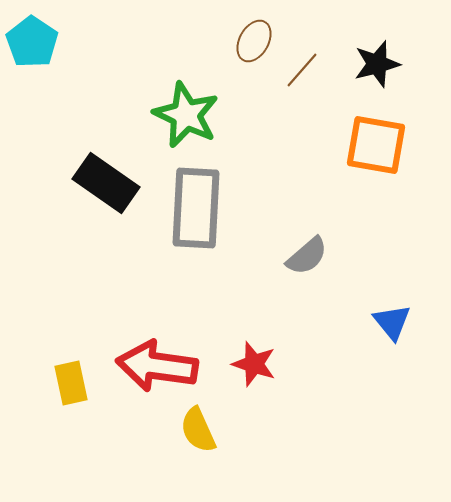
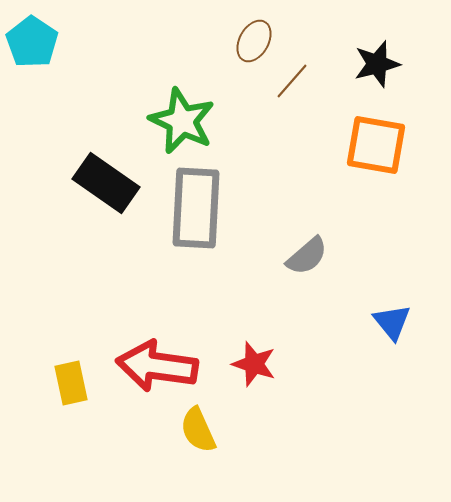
brown line: moved 10 px left, 11 px down
green star: moved 4 px left, 6 px down
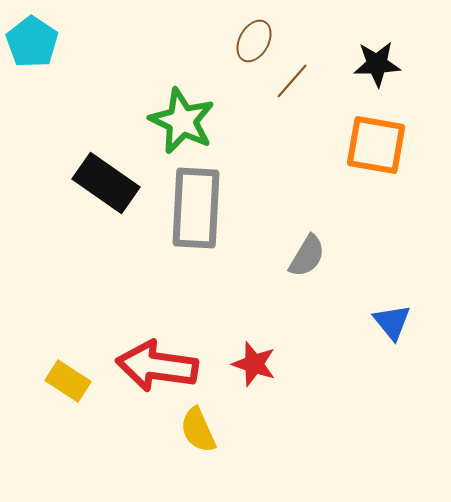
black star: rotated 12 degrees clockwise
gray semicircle: rotated 18 degrees counterclockwise
yellow rectangle: moved 3 px left, 2 px up; rotated 45 degrees counterclockwise
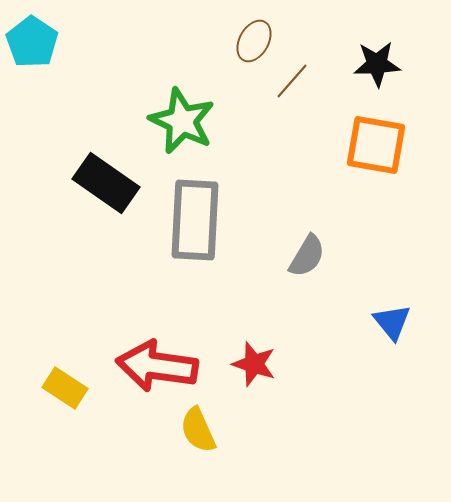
gray rectangle: moved 1 px left, 12 px down
yellow rectangle: moved 3 px left, 7 px down
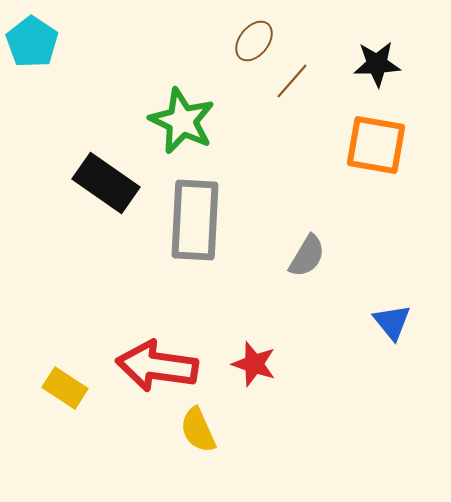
brown ellipse: rotated 9 degrees clockwise
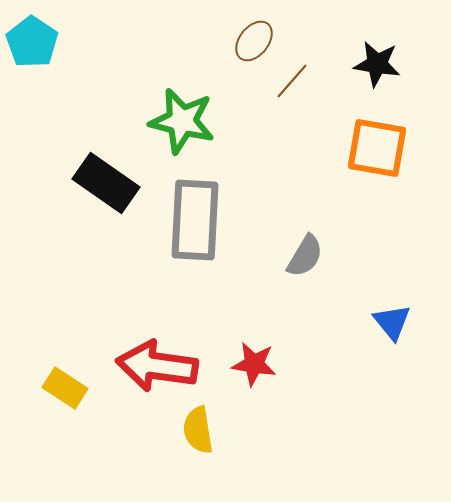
black star: rotated 12 degrees clockwise
green star: rotated 12 degrees counterclockwise
orange square: moved 1 px right, 3 px down
gray semicircle: moved 2 px left
red star: rotated 9 degrees counterclockwise
yellow semicircle: rotated 15 degrees clockwise
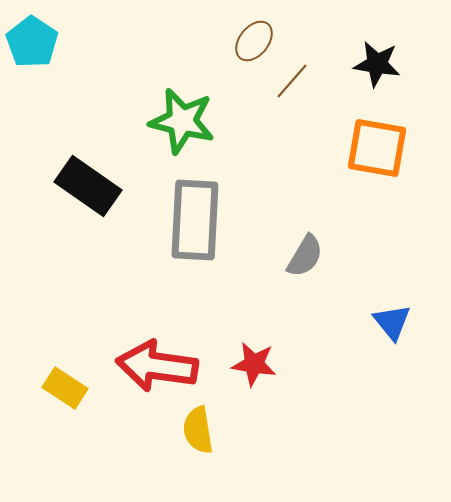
black rectangle: moved 18 px left, 3 px down
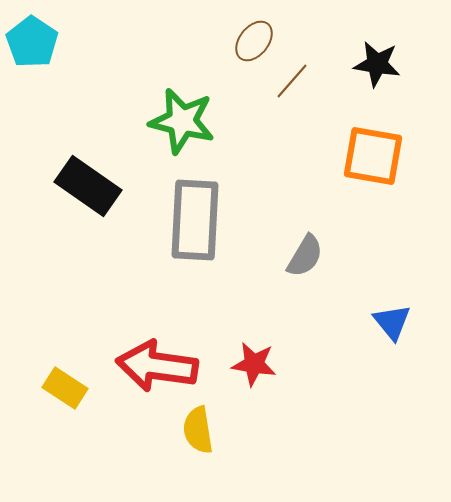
orange square: moved 4 px left, 8 px down
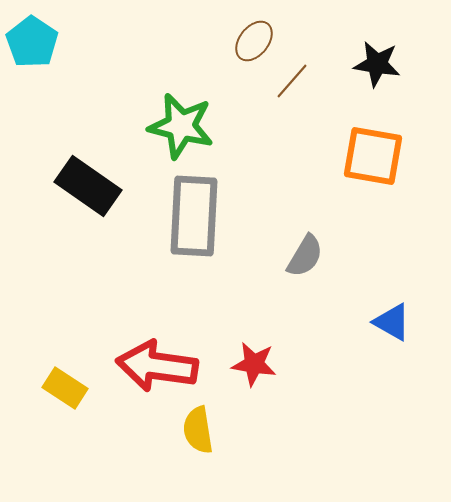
green star: moved 1 px left, 5 px down
gray rectangle: moved 1 px left, 4 px up
blue triangle: rotated 21 degrees counterclockwise
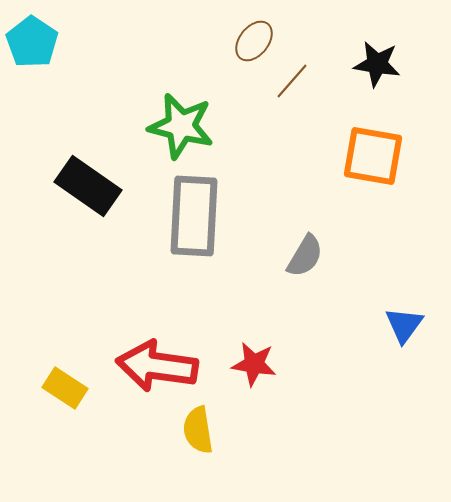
blue triangle: moved 12 px right, 3 px down; rotated 36 degrees clockwise
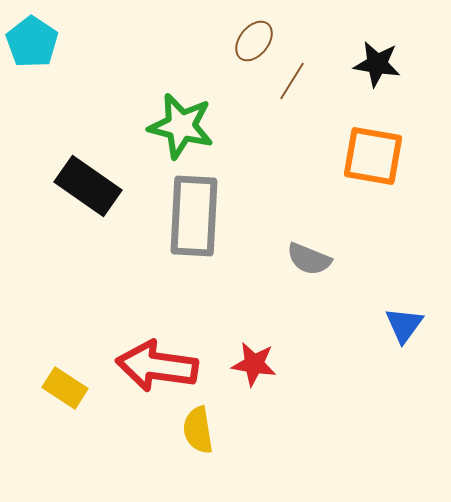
brown line: rotated 9 degrees counterclockwise
gray semicircle: moved 4 px right, 3 px down; rotated 81 degrees clockwise
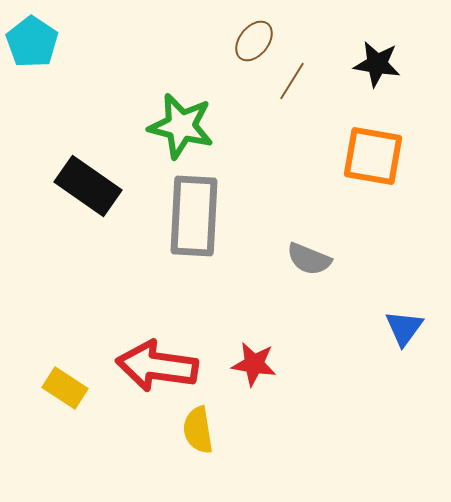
blue triangle: moved 3 px down
